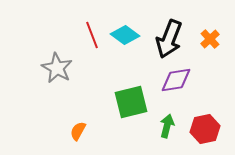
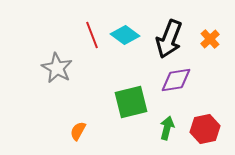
green arrow: moved 2 px down
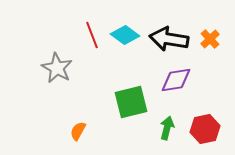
black arrow: rotated 78 degrees clockwise
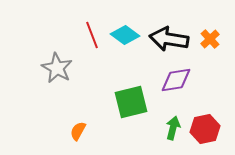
green arrow: moved 6 px right
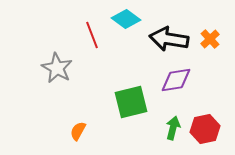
cyan diamond: moved 1 px right, 16 px up
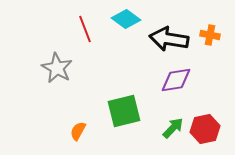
red line: moved 7 px left, 6 px up
orange cross: moved 4 px up; rotated 36 degrees counterclockwise
green square: moved 7 px left, 9 px down
green arrow: rotated 30 degrees clockwise
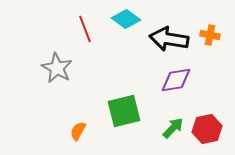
red hexagon: moved 2 px right
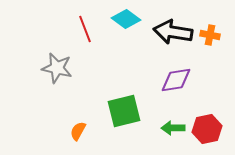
black arrow: moved 4 px right, 7 px up
gray star: rotated 16 degrees counterclockwise
green arrow: rotated 135 degrees counterclockwise
